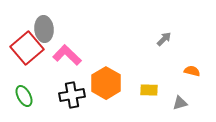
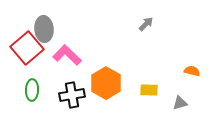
gray arrow: moved 18 px left, 15 px up
green ellipse: moved 8 px right, 6 px up; rotated 30 degrees clockwise
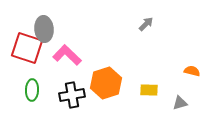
red square: rotated 32 degrees counterclockwise
orange hexagon: rotated 12 degrees clockwise
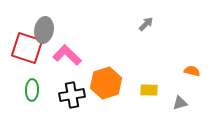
gray ellipse: moved 1 px down; rotated 15 degrees clockwise
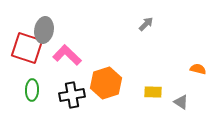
orange semicircle: moved 6 px right, 2 px up
yellow rectangle: moved 4 px right, 2 px down
gray triangle: moved 1 px right, 1 px up; rotated 49 degrees clockwise
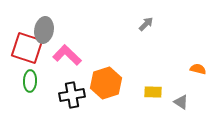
green ellipse: moved 2 px left, 9 px up
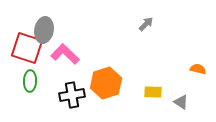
pink L-shape: moved 2 px left, 1 px up
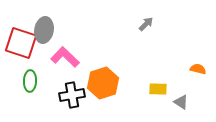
red square: moved 6 px left, 5 px up
pink L-shape: moved 3 px down
orange hexagon: moved 3 px left
yellow rectangle: moved 5 px right, 3 px up
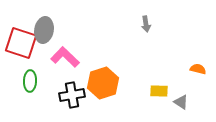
gray arrow: rotated 126 degrees clockwise
yellow rectangle: moved 1 px right, 2 px down
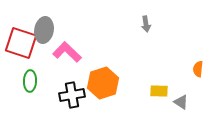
pink L-shape: moved 2 px right, 5 px up
orange semicircle: rotated 98 degrees counterclockwise
